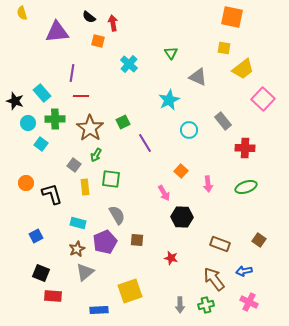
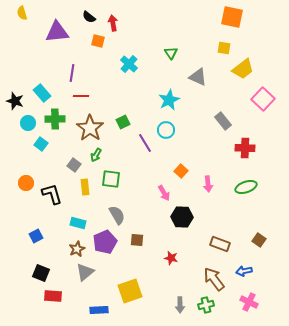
cyan circle at (189, 130): moved 23 px left
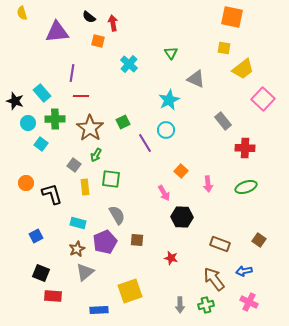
gray triangle at (198, 77): moved 2 px left, 2 px down
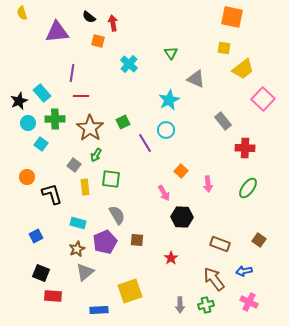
black star at (15, 101): moved 4 px right; rotated 30 degrees clockwise
orange circle at (26, 183): moved 1 px right, 6 px up
green ellipse at (246, 187): moved 2 px right, 1 px down; rotated 35 degrees counterclockwise
red star at (171, 258): rotated 24 degrees clockwise
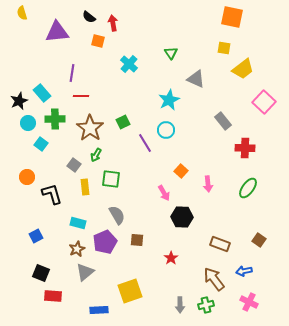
pink square at (263, 99): moved 1 px right, 3 px down
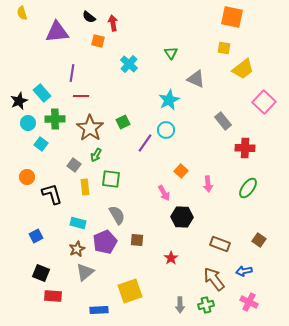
purple line at (145, 143): rotated 66 degrees clockwise
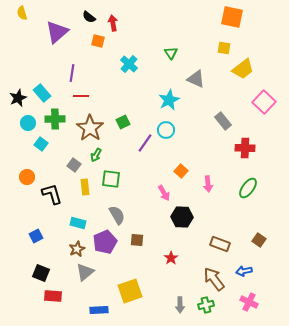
purple triangle at (57, 32): rotated 35 degrees counterclockwise
black star at (19, 101): moved 1 px left, 3 px up
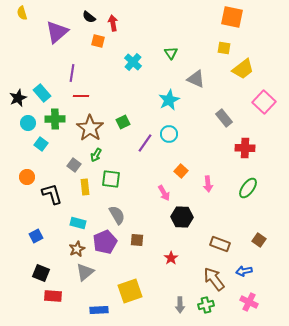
cyan cross at (129, 64): moved 4 px right, 2 px up
gray rectangle at (223, 121): moved 1 px right, 3 px up
cyan circle at (166, 130): moved 3 px right, 4 px down
